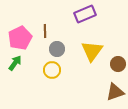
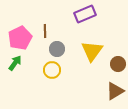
brown triangle: moved 1 px up; rotated 12 degrees counterclockwise
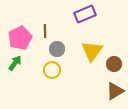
brown circle: moved 4 px left
